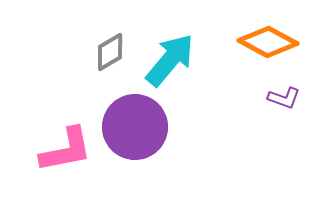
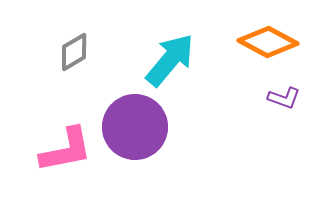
gray diamond: moved 36 px left
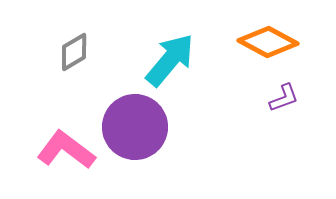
purple L-shape: rotated 40 degrees counterclockwise
pink L-shape: rotated 132 degrees counterclockwise
